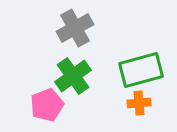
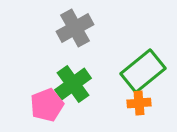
green rectangle: moved 2 px right, 1 px down; rotated 24 degrees counterclockwise
green cross: moved 8 px down
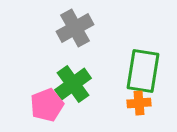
green rectangle: rotated 42 degrees counterclockwise
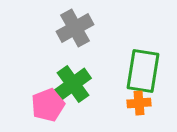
pink pentagon: moved 1 px right
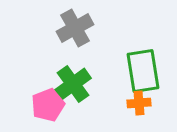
green rectangle: rotated 18 degrees counterclockwise
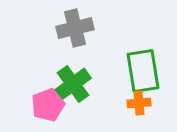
gray cross: rotated 15 degrees clockwise
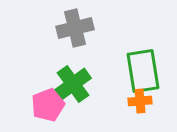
orange cross: moved 1 px right, 2 px up
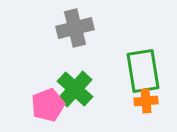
green cross: moved 2 px right, 5 px down; rotated 12 degrees counterclockwise
orange cross: moved 6 px right
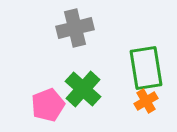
green rectangle: moved 3 px right, 3 px up
green cross: moved 8 px right
orange cross: rotated 25 degrees counterclockwise
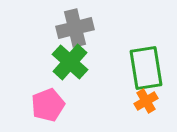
green cross: moved 13 px left, 27 px up
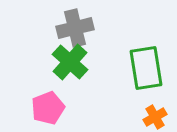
orange cross: moved 9 px right, 16 px down
pink pentagon: moved 3 px down
